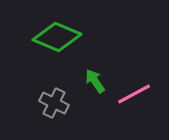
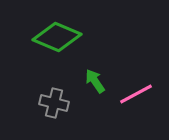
pink line: moved 2 px right
gray cross: rotated 12 degrees counterclockwise
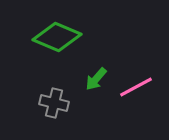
green arrow: moved 1 px right, 2 px up; rotated 105 degrees counterclockwise
pink line: moved 7 px up
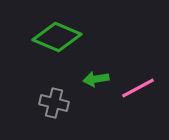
green arrow: rotated 40 degrees clockwise
pink line: moved 2 px right, 1 px down
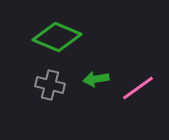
pink line: rotated 8 degrees counterclockwise
gray cross: moved 4 px left, 18 px up
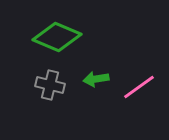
pink line: moved 1 px right, 1 px up
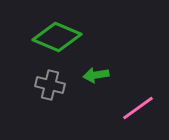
green arrow: moved 4 px up
pink line: moved 1 px left, 21 px down
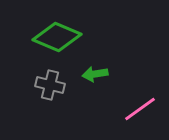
green arrow: moved 1 px left, 1 px up
pink line: moved 2 px right, 1 px down
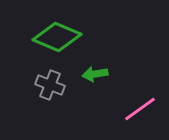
gray cross: rotated 8 degrees clockwise
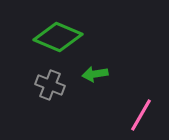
green diamond: moved 1 px right
pink line: moved 1 px right, 6 px down; rotated 24 degrees counterclockwise
